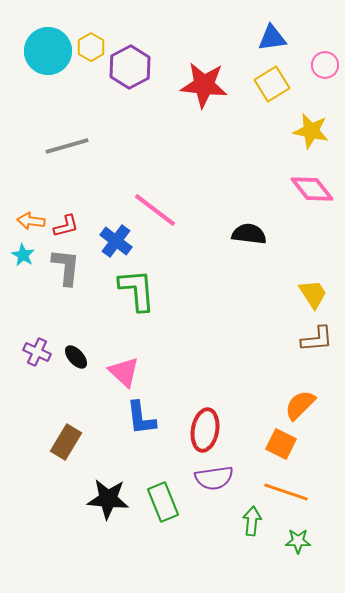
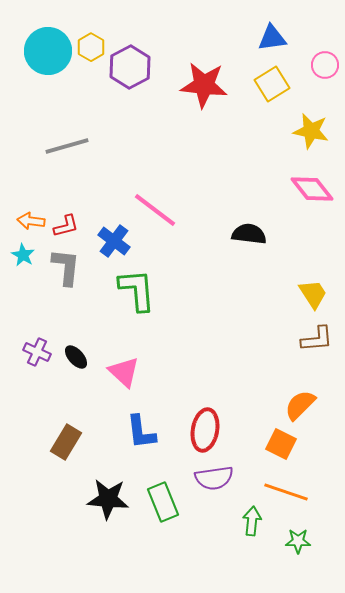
blue cross: moved 2 px left
blue L-shape: moved 14 px down
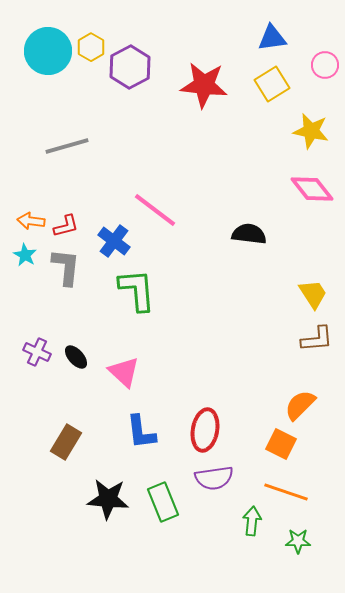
cyan star: moved 2 px right
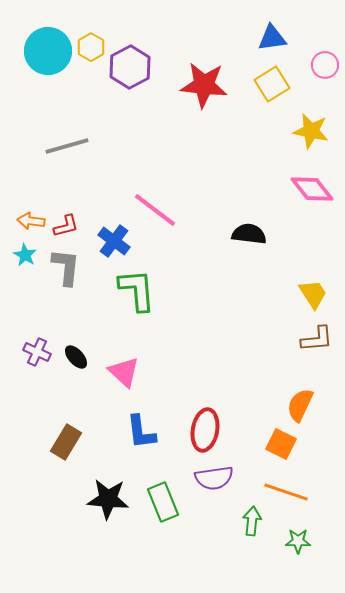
orange semicircle: rotated 20 degrees counterclockwise
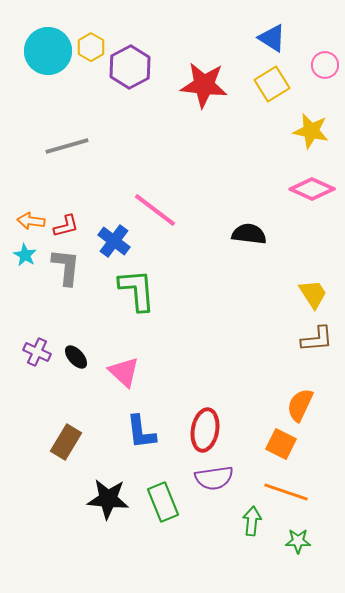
blue triangle: rotated 40 degrees clockwise
pink diamond: rotated 27 degrees counterclockwise
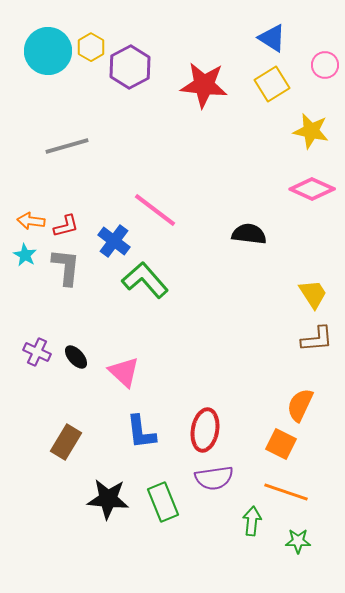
green L-shape: moved 8 px right, 10 px up; rotated 36 degrees counterclockwise
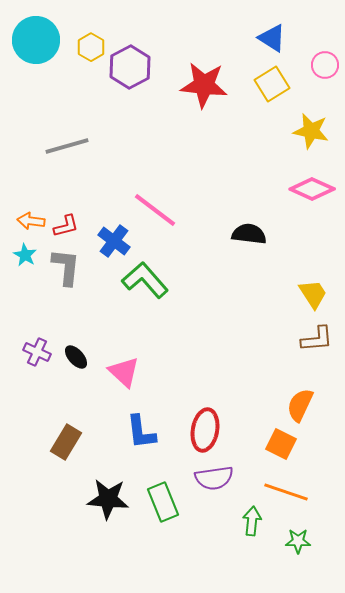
cyan circle: moved 12 px left, 11 px up
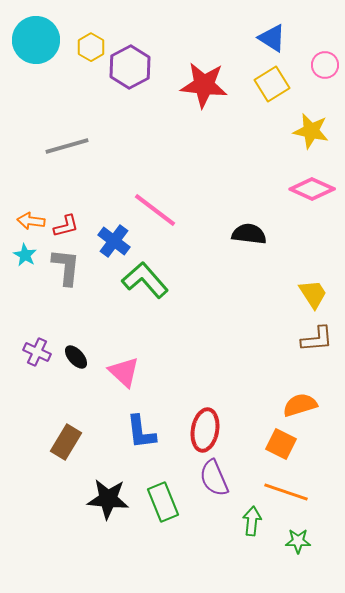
orange semicircle: rotated 48 degrees clockwise
purple semicircle: rotated 75 degrees clockwise
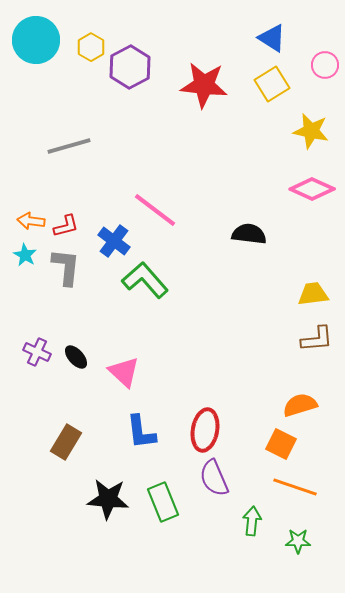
gray line: moved 2 px right
yellow trapezoid: rotated 64 degrees counterclockwise
orange line: moved 9 px right, 5 px up
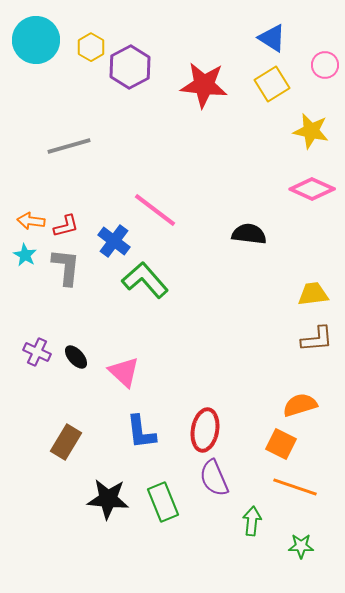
green star: moved 3 px right, 5 px down
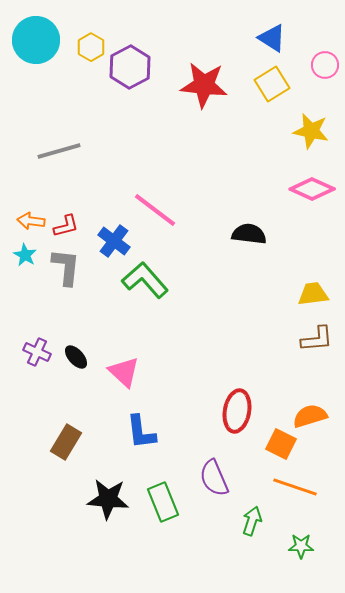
gray line: moved 10 px left, 5 px down
orange semicircle: moved 10 px right, 11 px down
red ellipse: moved 32 px right, 19 px up
green arrow: rotated 12 degrees clockwise
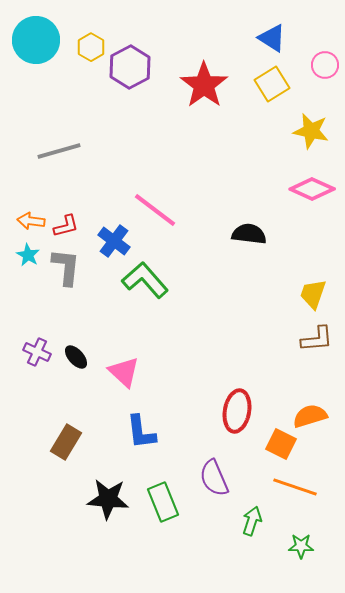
red star: rotated 30 degrees clockwise
cyan star: moved 3 px right
yellow trapezoid: rotated 64 degrees counterclockwise
